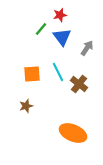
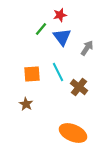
brown cross: moved 3 px down
brown star: moved 2 px up; rotated 24 degrees counterclockwise
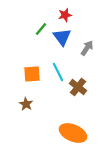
red star: moved 5 px right
brown cross: moved 1 px left
